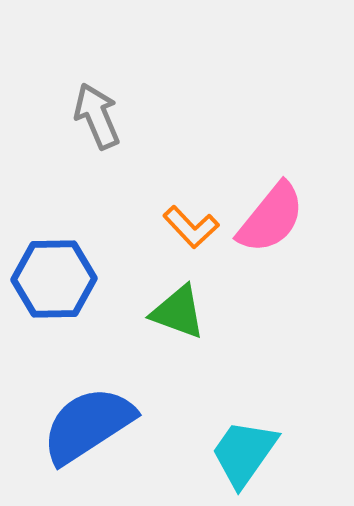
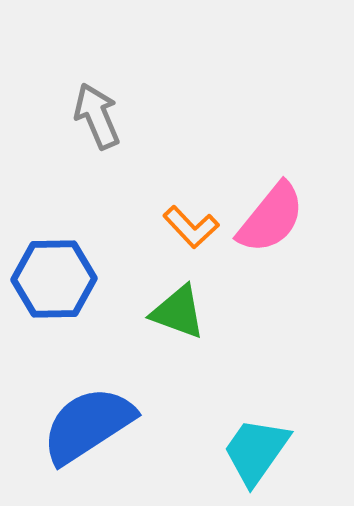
cyan trapezoid: moved 12 px right, 2 px up
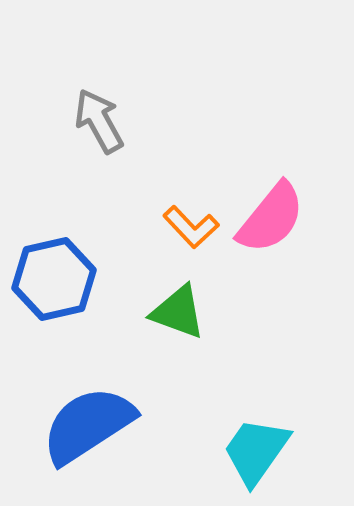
gray arrow: moved 2 px right, 5 px down; rotated 6 degrees counterclockwise
blue hexagon: rotated 12 degrees counterclockwise
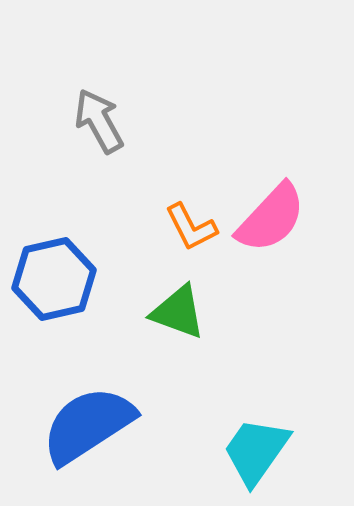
pink semicircle: rotated 4 degrees clockwise
orange L-shape: rotated 16 degrees clockwise
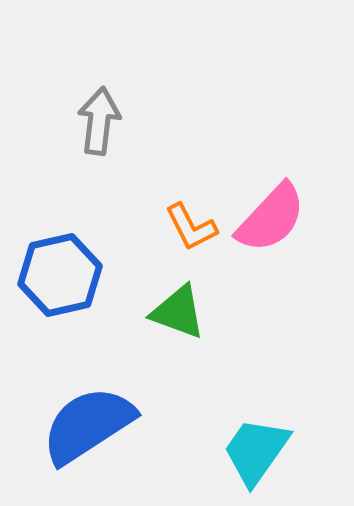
gray arrow: rotated 36 degrees clockwise
blue hexagon: moved 6 px right, 4 px up
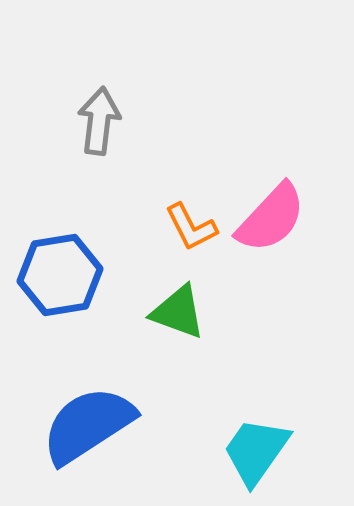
blue hexagon: rotated 4 degrees clockwise
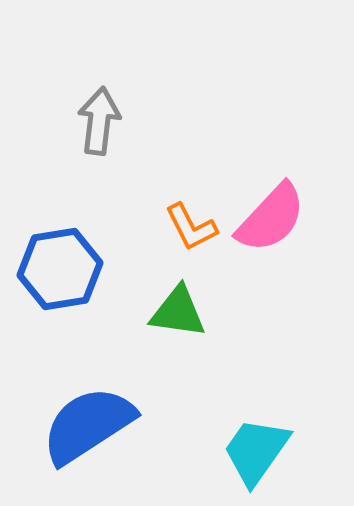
blue hexagon: moved 6 px up
green triangle: rotated 12 degrees counterclockwise
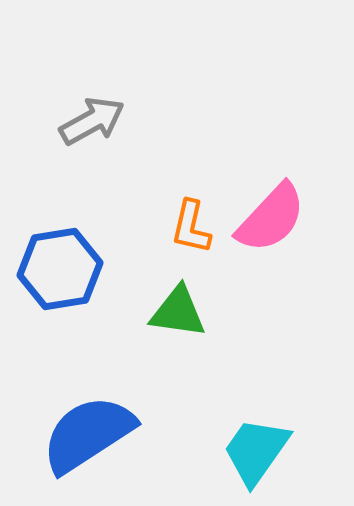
gray arrow: moved 7 px left; rotated 54 degrees clockwise
orange L-shape: rotated 40 degrees clockwise
blue semicircle: moved 9 px down
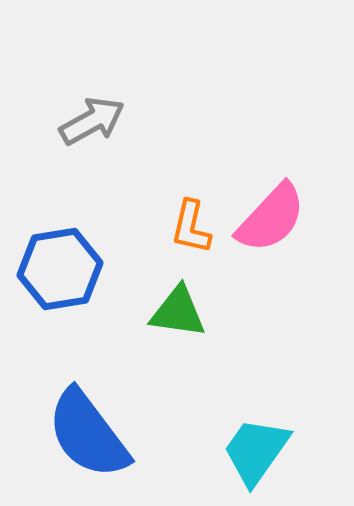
blue semicircle: rotated 94 degrees counterclockwise
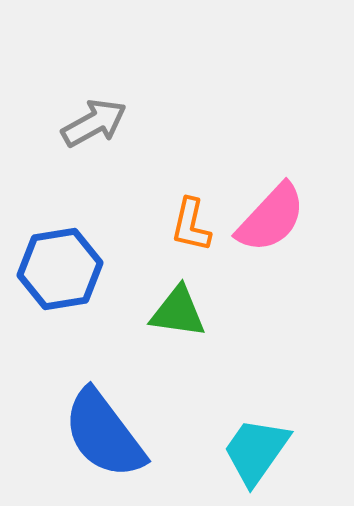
gray arrow: moved 2 px right, 2 px down
orange L-shape: moved 2 px up
blue semicircle: moved 16 px right
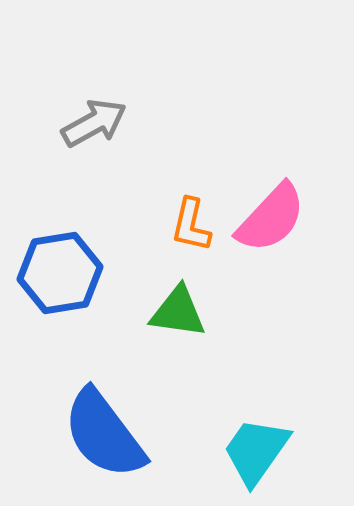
blue hexagon: moved 4 px down
